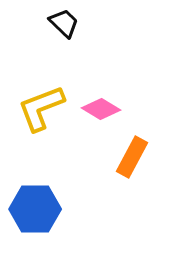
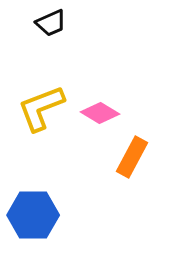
black trapezoid: moved 13 px left; rotated 112 degrees clockwise
pink diamond: moved 1 px left, 4 px down
blue hexagon: moved 2 px left, 6 px down
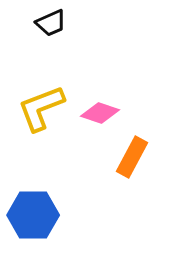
pink diamond: rotated 12 degrees counterclockwise
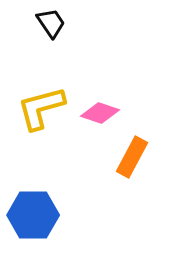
black trapezoid: rotated 100 degrees counterclockwise
yellow L-shape: rotated 6 degrees clockwise
